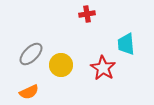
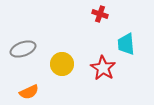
red cross: moved 13 px right; rotated 28 degrees clockwise
gray ellipse: moved 8 px left, 5 px up; rotated 25 degrees clockwise
yellow circle: moved 1 px right, 1 px up
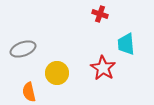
yellow circle: moved 5 px left, 9 px down
orange semicircle: rotated 102 degrees clockwise
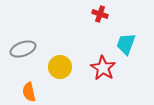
cyan trapezoid: rotated 25 degrees clockwise
yellow circle: moved 3 px right, 6 px up
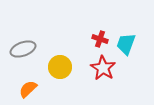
red cross: moved 25 px down
orange semicircle: moved 1 px left, 3 px up; rotated 60 degrees clockwise
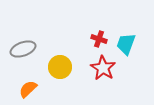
red cross: moved 1 px left
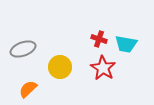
cyan trapezoid: rotated 100 degrees counterclockwise
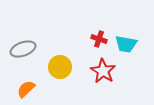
red star: moved 3 px down
orange semicircle: moved 2 px left
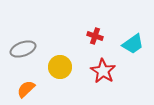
red cross: moved 4 px left, 3 px up
cyan trapezoid: moved 7 px right; rotated 45 degrees counterclockwise
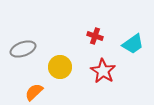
orange semicircle: moved 8 px right, 3 px down
